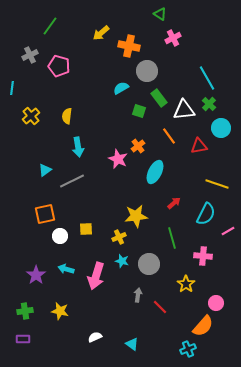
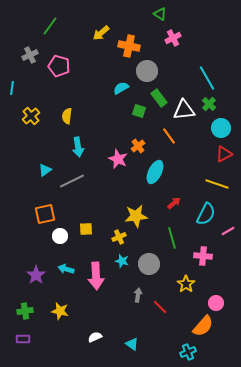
red triangle at (199, 146): moved 25 px right, 8 px down; rotated 18 degrees counterclockwise
pink arrow at (96, 276): rotated 20 degrees counterclockwise
cyan cross at (188, 349): moved 3 px down
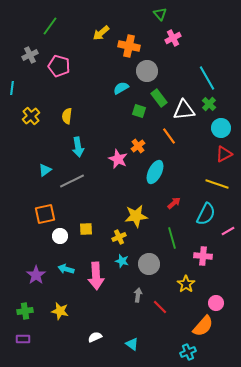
green triangle at (160, 14): rotated 16 degrees clockwise
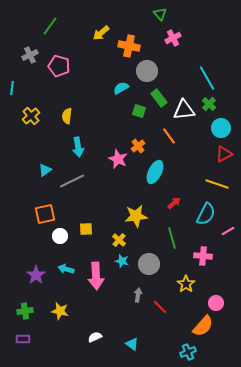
yellow cross at (119, 237): moved 3 px down; rotated 24 degrees counterclockwise
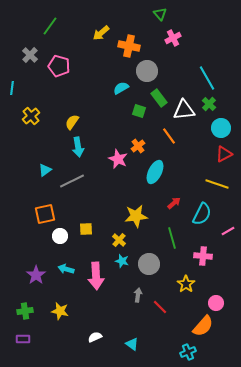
gray cross at (30, 55): rotated 21 degrees counterclockwise
yellow semicircle at (67, 116): moved 5 px right, 6 px down; rotated 28 degrees clockwise
cyan semicircle at (206, 214): moved 4 px left
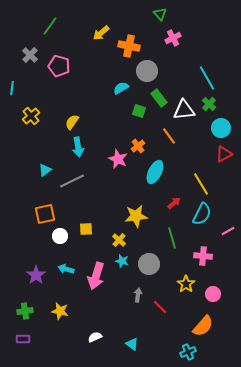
yellow line at (217, 184): moved 16 px left; rotated 40 degrees clockwise
pink arrow at (96, 276): rotated 20 degrees clockwise
pink circle at (216, 303): moved 3 px left, 9 px up
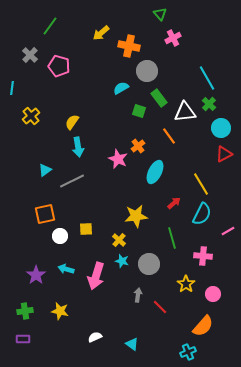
white triangle at (184, 110): moved 1 px right, 2 px down
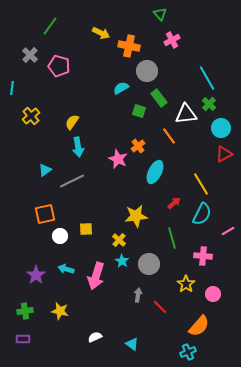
yellow arrow at (101, 33): rotated 114 degrees counterclockwise
pink cross at (173, 38): moved 1 px left, 2 px down
white triangle at (185, 112): moved 1 px right, 2 px down
cyan star at (122, 261): rotated 16 degrees clockwise
orange semicircle at (203, 326): moved 4 px left
